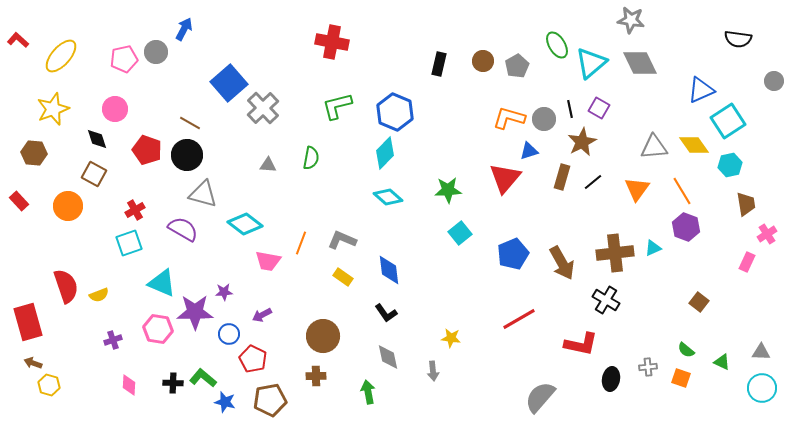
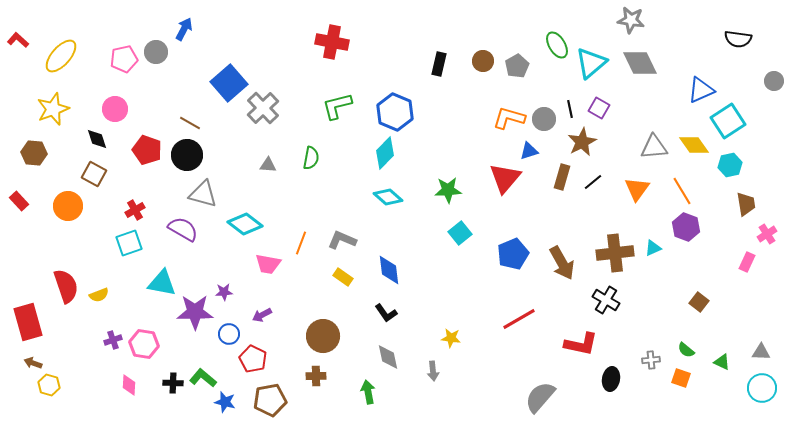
pink trapezoid at (268, 261): moved 3 px down
cyan triangle at (162, 283): rotated 12 degrees counterclockwise
pink hexagon at (158, 329): moved 14 px left, 15 px down
gray cross at (648, 367): moved 3 px right, 7 px up
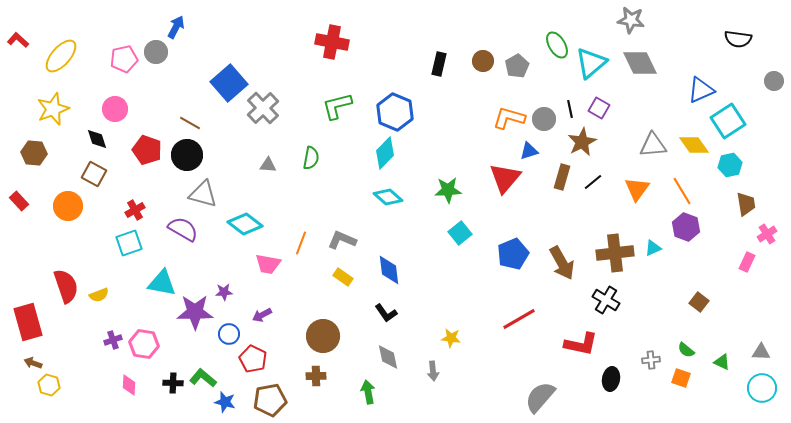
blue arrow at (184, 29): moved 8 px left, 2 px up
gray triangle at (654, 147): moved 1 px left, 2 px up
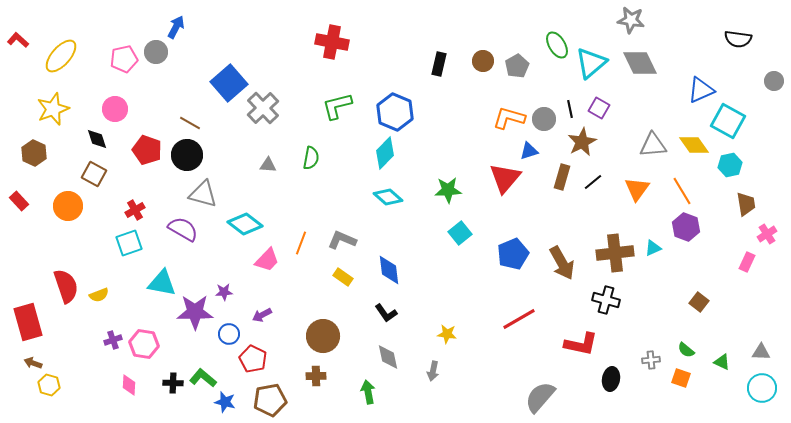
cyan square at (728, 121): rotated 28 degrees counterclockwise
brown hexagon at (34, 153): rotated 20 degrees clockwise
pink trapezoid at (268, 264): moved 1 px left, 4 px up; rotated 56 degrees counterclockwise
black cross at (606, 300): rotated 16 degrees counterclockwise
yellow star at (451, 338): moved 4 px left, 4 px up
gray arrow at (433, 371): rotated 18 degrees clockwise
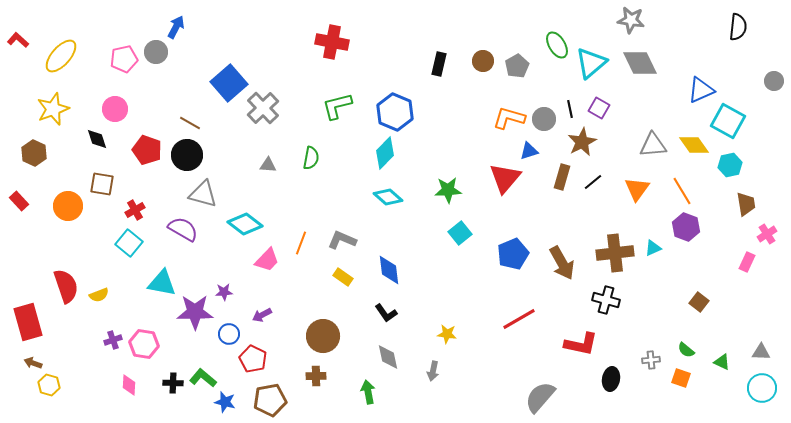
black semicircle at (738, 39): moved 12 px up; rotated 92 degrees counterclockwise
brown square at (94, 174): moved 8 px right, 10 px down; rotated 20 degrees counterclockwise
cyan square at (129, 243): rotated 32 degrees counterclockwise
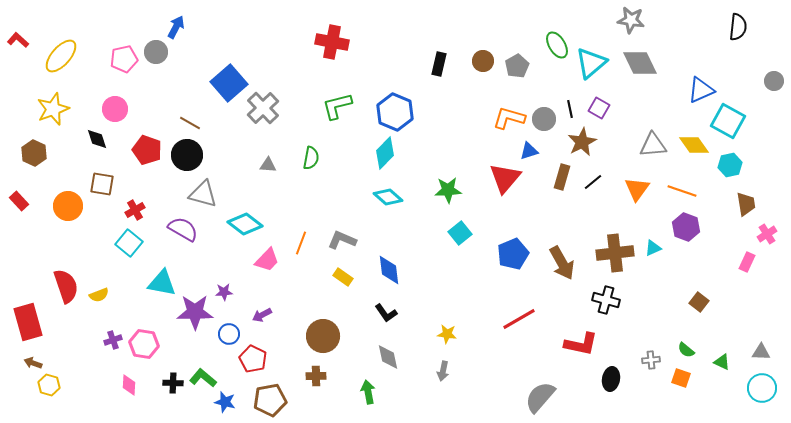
orange line at (682, 191): rotated 40 degrees counterclockwise
gray arrow at (433, 371): moved 10 px right
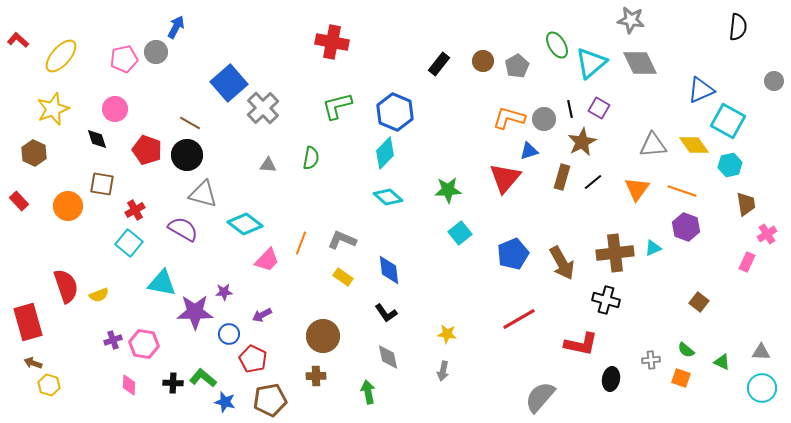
black rectangle at (439, 64): rotated 25 degrees clockwise
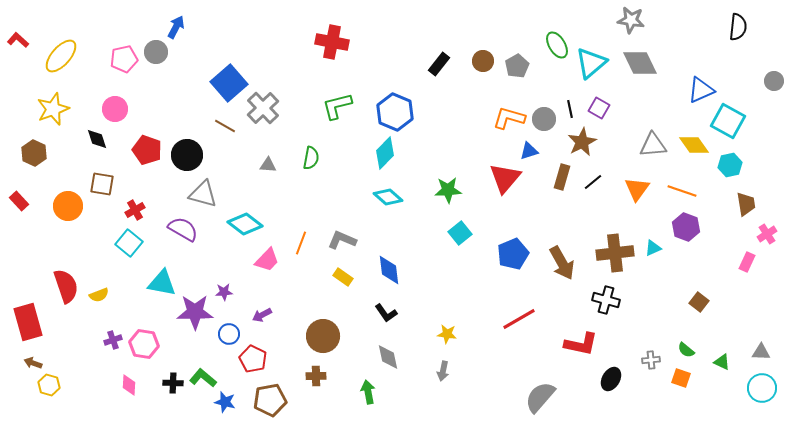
brown line at (190, 123): moved 35 px right, 3 px down
black ellipse at (611, 379): rotated 20 degrees clockwise
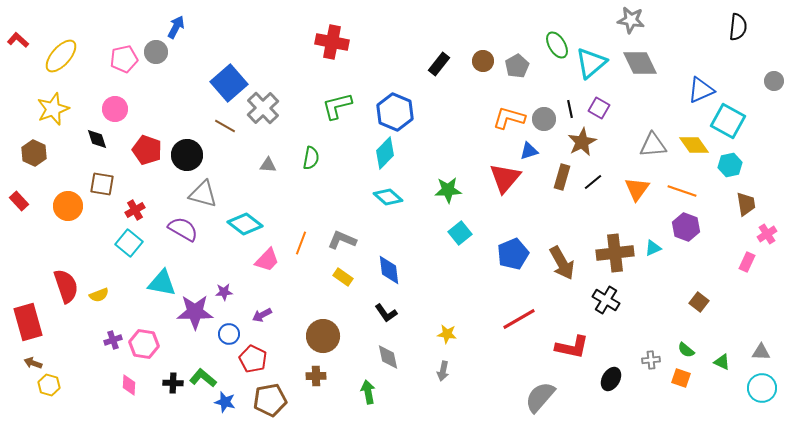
black cross at (606, 300): rotated 16 degrees clockwise
red L-shape at (581, 344): moved 9 px left, 3 px down
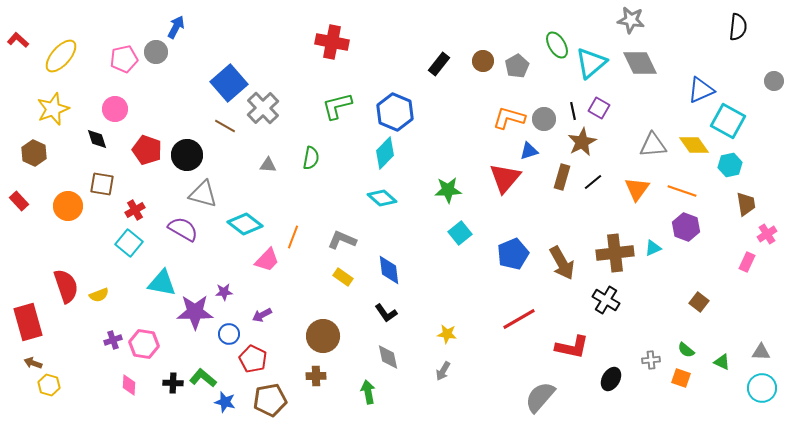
black line at (570, 109): moved 3 px right, 2 px down
cyan diamond at (388, 197): moved 6 px left, 1 px down
orange line at (301, 243): moved 8 px left, 6 px up
gray arrow at (443, 371): rotated 18 degrees clockwise
